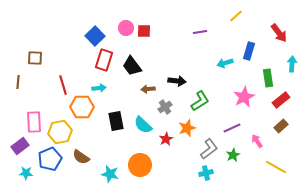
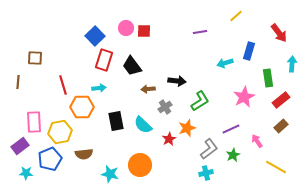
purple line at (232, 128): moved 1 px left, 1 px down
red star at (166, 139): moved 3 px right
brown semicircle at (81, 157): moved 3 px right, 3 px up; rotated 42 degrees counterclockwise
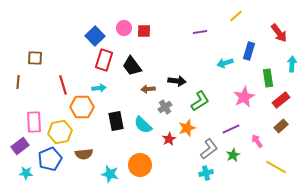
pink circle at (126, 28): moved 2 px left
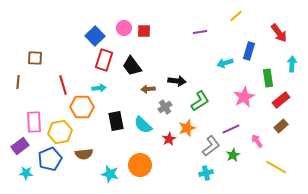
gray L-shape at (209, 149): moved 2 px right, 3 px up
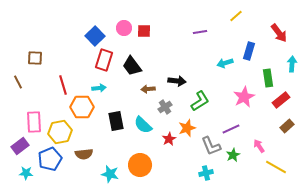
brown line at (18, 82): rotated 32 degrees counterclockwise
brown rectangle at (281, 126): moved 6 px right
pink arrow at (257, 141): moved 2 px right, 5 px down
gray L-shape at (211, 146): rotated 105 degrees clockwise
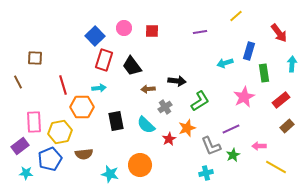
red square at (144, 31): moved 8 px right
green rectangle at (268, 78): moved 4 px left, 5 px up
cyan semicircle at (143, 125): moved 3 px right
pink arrow at (259, 146): rotated 56 degrees counterclockwise
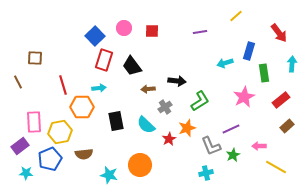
cyan star at (110, 174): moved 1 px left, 1 px down
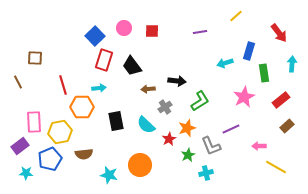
green star at (233, 155): moved 45 px left
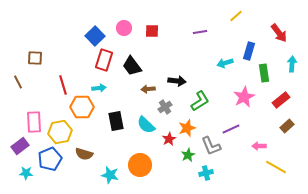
brown semicircle at (84, 154): rotated 24 degrees clockwise
cyan star at (109, 175): moved 1 px right
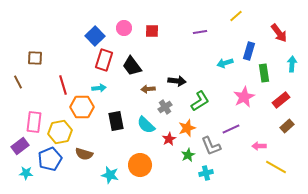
pink rectangle at (34, 122): rotated 10 degrees clockwise
